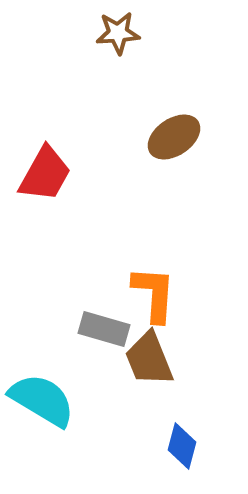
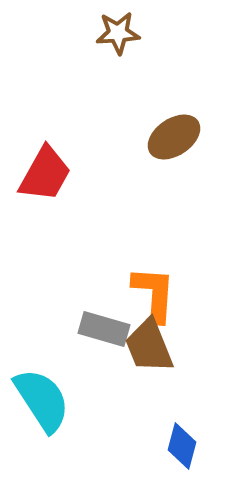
brown trapezoid: moved 13 px up
cyan semicircle: rotated 26 degrees clockwise
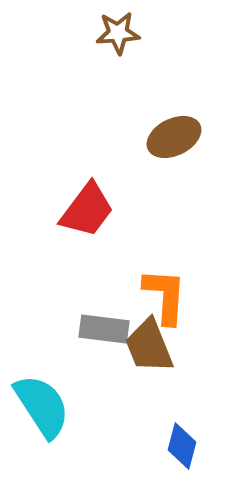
brown ellipse: rotated 8 degrees clockwise
red trapezoid: moved 42 px right, 36 px down; rotated 8 degrees clockwise
orange L-shape: moved 11 px right, 2 px down
gray rectangle: rotated 9 degrees counterclockwise
cyan semicircle: moved 6 px down
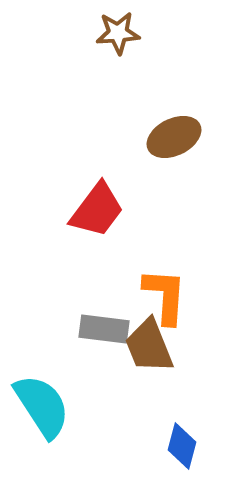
red trapezoid: moved 10 px right
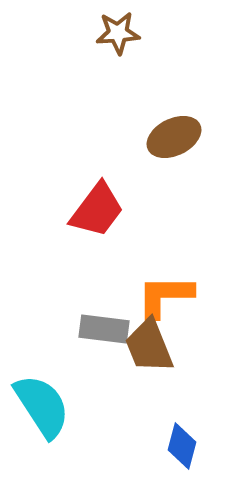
orange L-shape: rotated 94 degrees counterclockwise
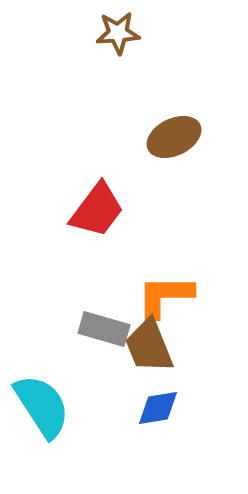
gray rectangle: rotated 9 degrees clockwise
blue diamond: moved 24 px left, 38 px up; rotated 66 degrees clockwise
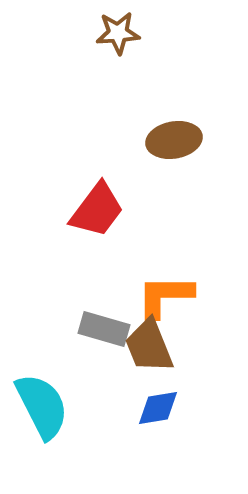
brown ellipse: moved 3 px down; rotated 16 degrees clockwise
cyan semicircle: rotated 6 degrees clockwise
